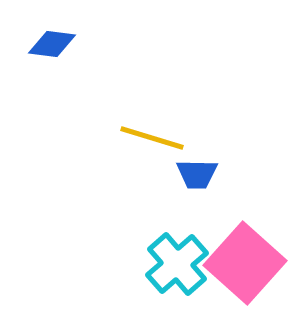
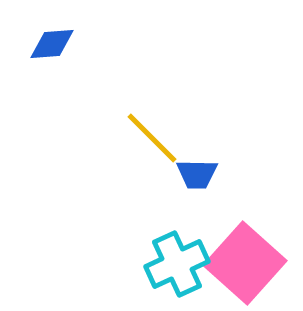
blue diamond: rotated 12 degrees counterclockwise
yellow line: rotated 28 degrees clockwise
cyan cross: rotated 16 degrees clockwise
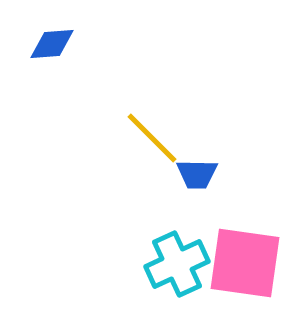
pink square: rotated 34 degrees counterclockwise
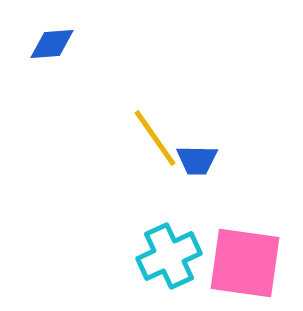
yellow line: moved 3 px right; rotated 10 degrees clockwise
blue trapezoid: moved 14 px up
cyan cross: moved 8 px left, 8 px up
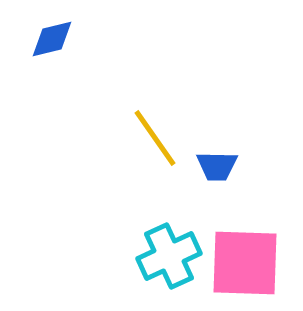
blue diamond: moved 5 px up; rotated 9 degrees counterclockwise
blue trapezoid: moved 20 px right, 6 px down
pink square: rotated 6 degrees counterclockwise
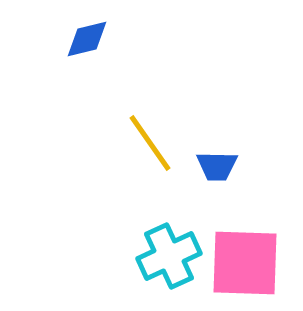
blue diamond: moved 35 px right
yellow line: moved 5 px left, 5 px down
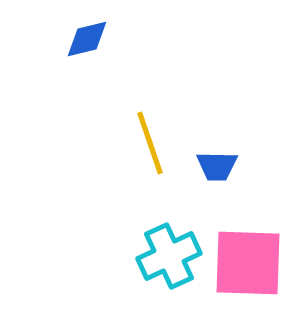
yellow line: rotated 16 degrees clockwise
pink square: moved 3 px right
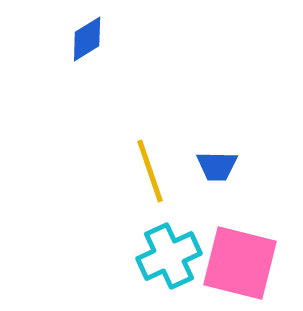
blue diamond: rotated 18 degrees counterclockwise
yellow line: moved 28 px down
pink square: moved 8 px left; rotated 12 degrees clockwise
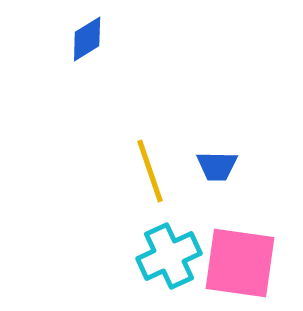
pink square: rotated 6 degrees counterclockwise
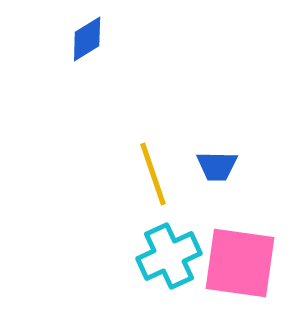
yellow line: moved 3 px right, 3 px down
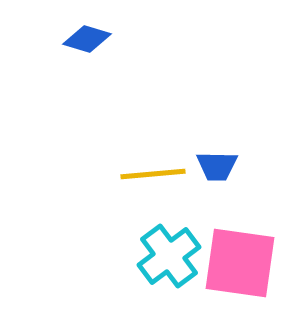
blue diamond: rotated 48 degrees clockwise
yellow line: rotated 76 degrees counterclockwise
cyan cross: rotated 12 degrees counterclockwise
